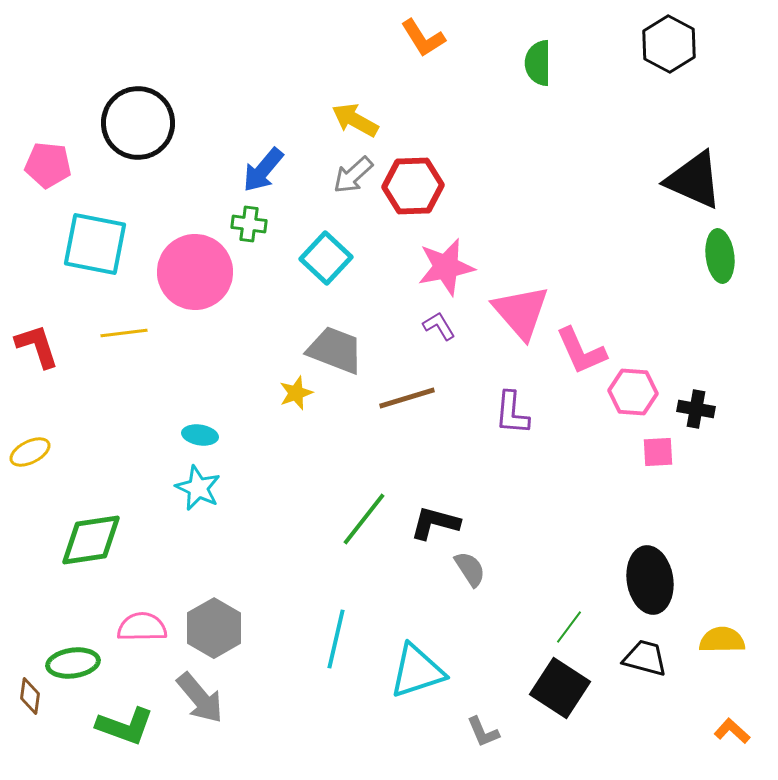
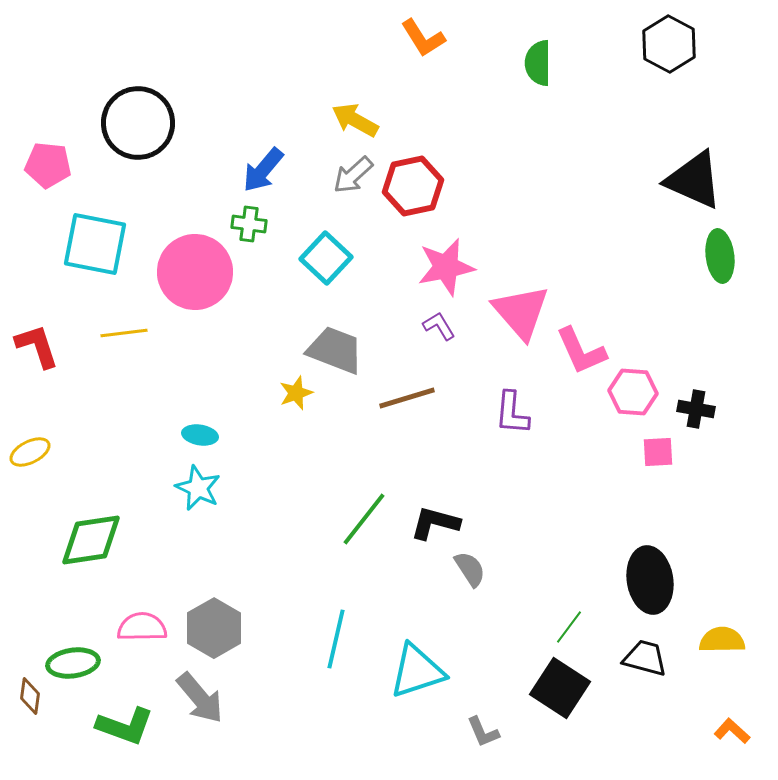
red hexagon at (413, 186): rotated 10 degrees counterclockwise
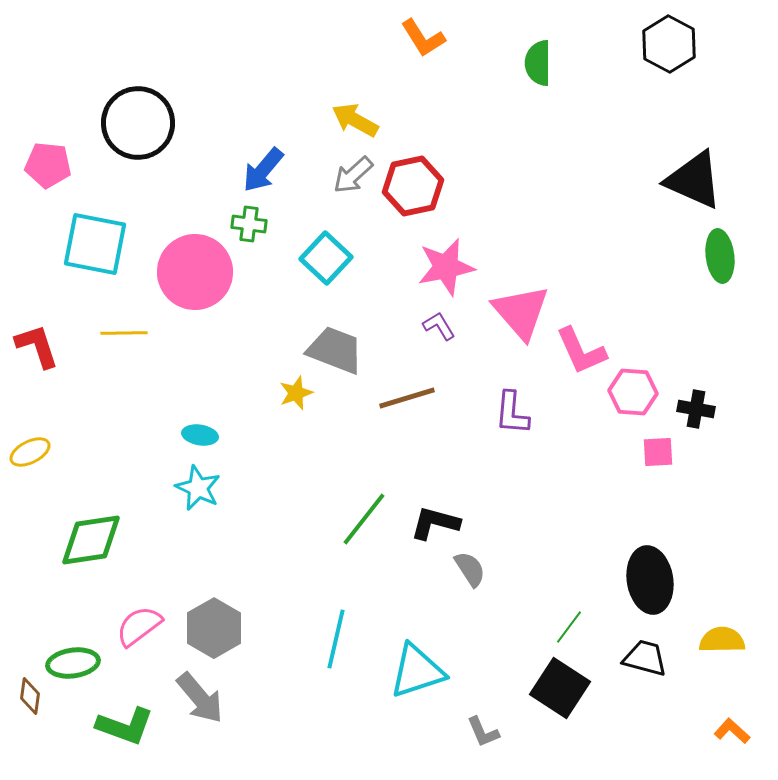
yellow line at (124, 333): rotated 6 degrees clockwise
pink semicircle at (142, 627): moved 3 px left, 1 px up; rotated 36 degrees counterclockwise
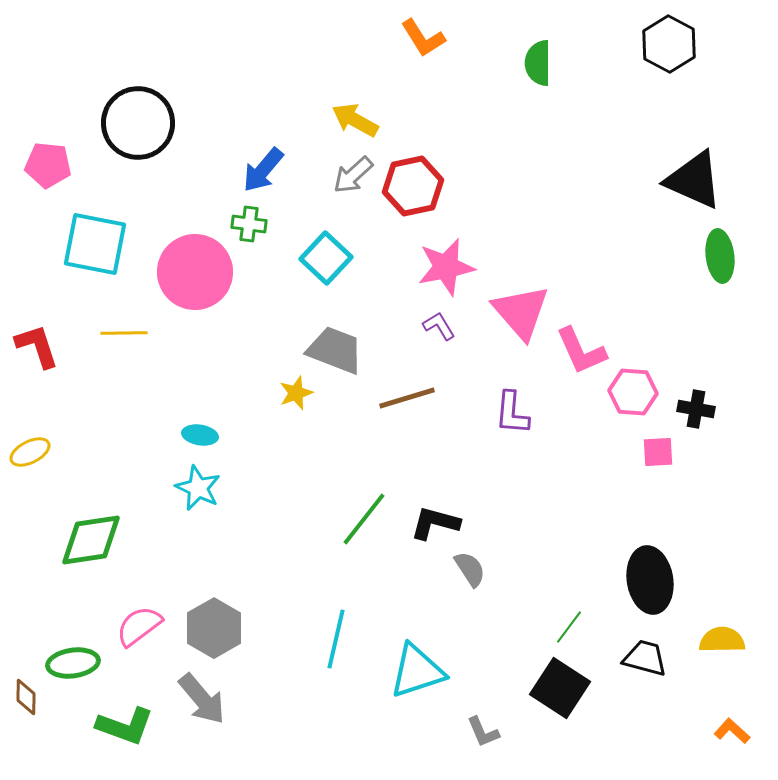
brown diamond at (30, 696): moved 4 px left, 1 px down; rotated 6 degrees counterclockwise
gray arrow at (200, 698): moved 2 px right, 1 px down
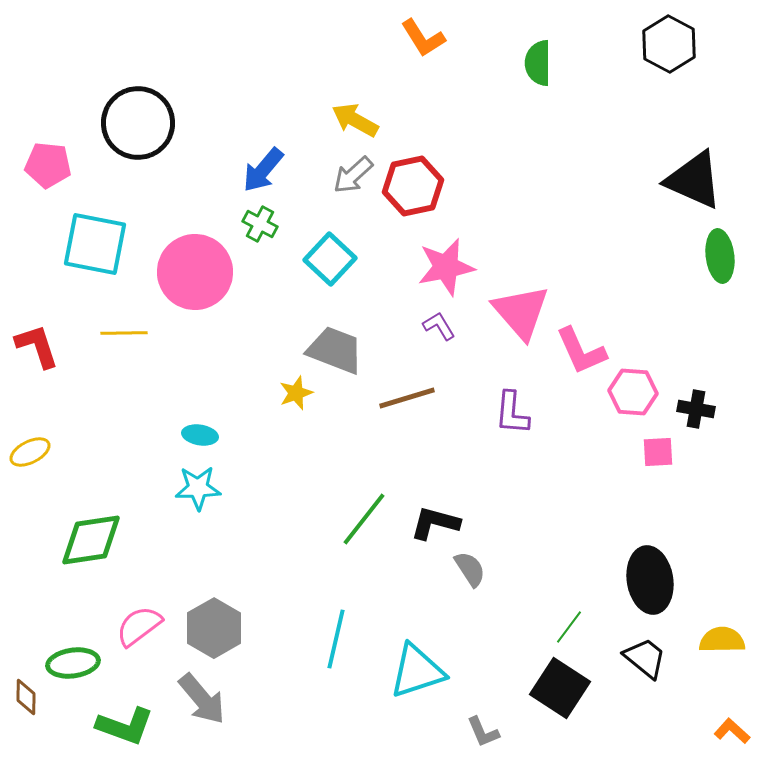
green cross at (249, 224): moved 11 px right; rotated 20 degrees clockwise
cyan square at (326, 258): moved 4 px right, 1 px down
cyan star at (198, 488): rotated 27 degrees counterclockwise
black trapezoid at (645, 658): rotated 24 degrees clockwise
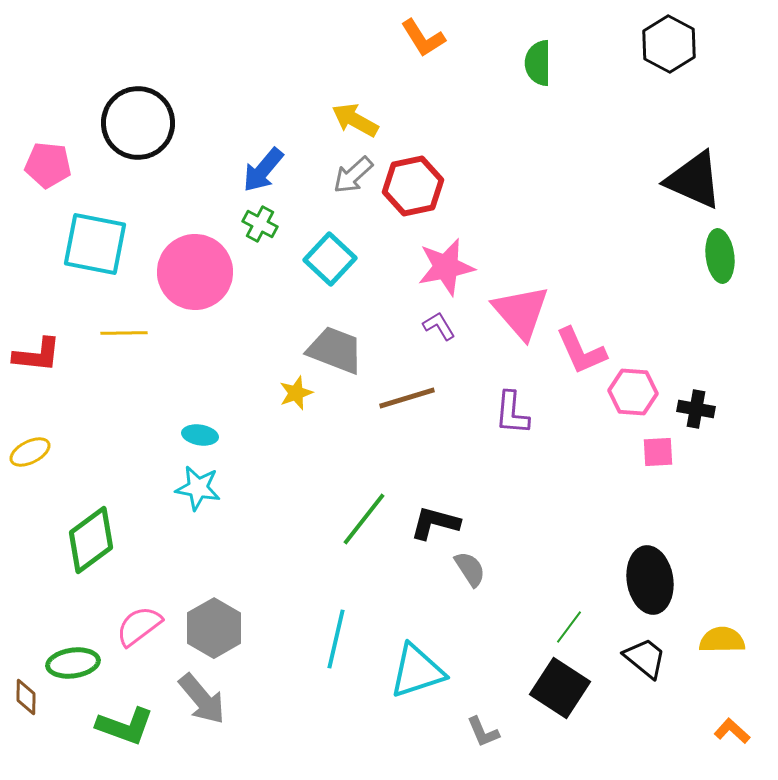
red L-shape at (37, 346): moved 9 px down; rotated 114 degrees clockwise
cyan star at (198, 488): rotated 12 degrees clockwise
green diamond at (91, 540): rotated 28 degrees counterclockwise
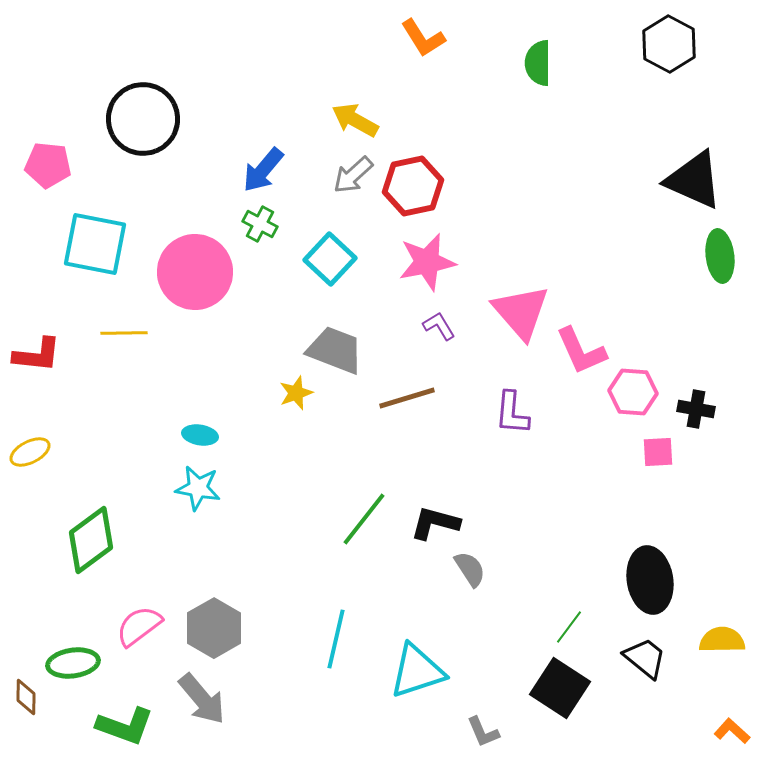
black circle at (138, 123): moved 5 px right, 4 px up
pink star at (446, 267): moved 19 px left, 5 px up
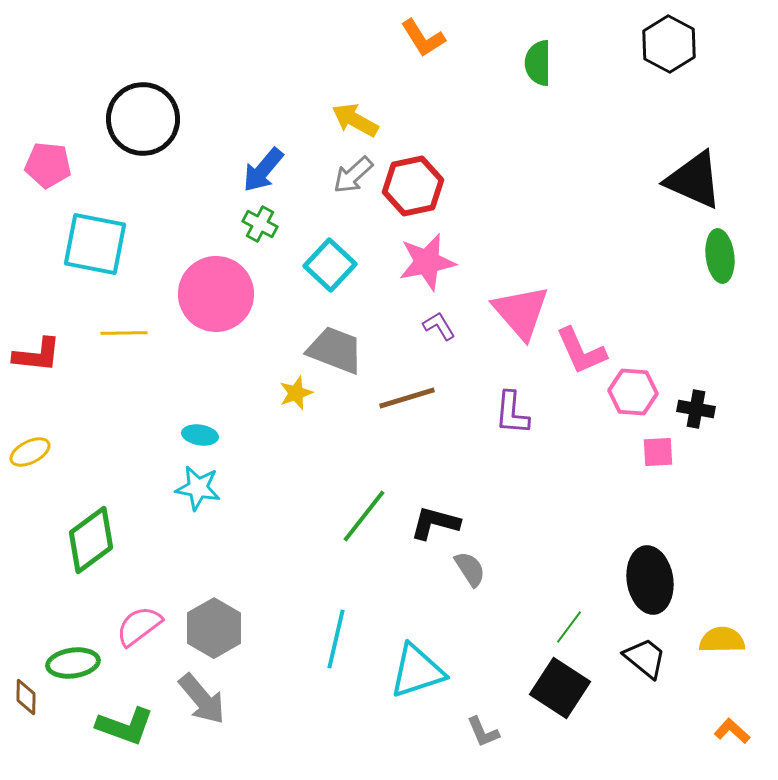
cyan square at (330, 259): moved 6 px down
pink circle at (195, 272): moved 21 px right, 22 px down
green line at (364, 519): moved 3 px up
